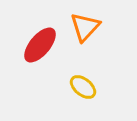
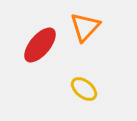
yellow ellipse: moved 1 px right, 2 px down
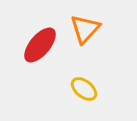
orange triangle: moved 2 px down
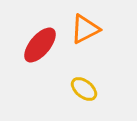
orange triangle: rotated 20 degrees clockwise
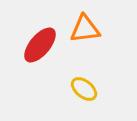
orange triangle: rotated 20 degrees clockwise
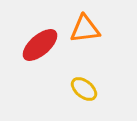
red ellipse: rotated 9 degrees clockwise
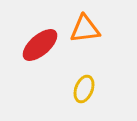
yellow ellipse: rotated 72 degrees clockwise
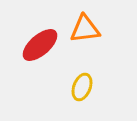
yellow ellipse: moved 2 px left, 2 px up
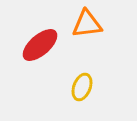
orange triangle: moved 2 px right, 5 px up
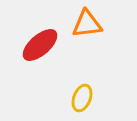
yellow ellipse: moved 11 px down
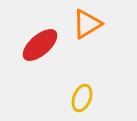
orange triangle: rotated 24 degrees counterclockwise
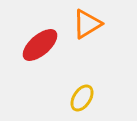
yellow ellipse: rotated 12 degrees clockwise
